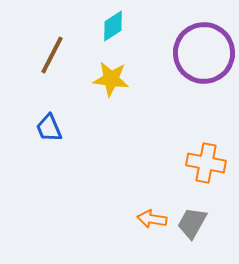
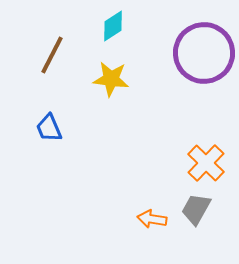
orange cross: rotated 33 degrees clockwise
gray trapezoid: moved 4 px right, 14 px up
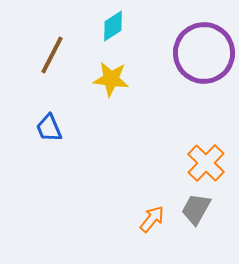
orange arrow: rotated 120 degrees clockwise
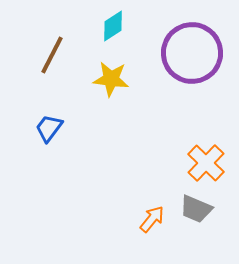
purple circle: moved 12 px left
blue trapezoid: rotated 60 degrees clockwise
gray trapezoid: rotated 96 degrees counterclockwise
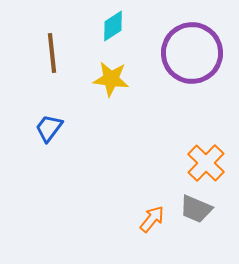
brown line: moved 2 px up; rotated 33 degrees counterclockwise
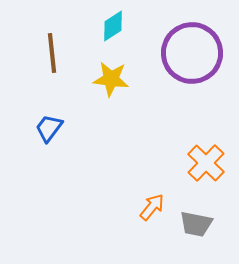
gray trapezoid: moved 15 px down; rotated 12 degrees counterclockwise
orange arrow: moved 12 px up
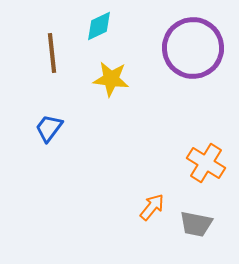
cyan diamond: moved 14 px left; rotated 8 degrees clockwise
purple circle: moved 1 px right, 5 px up
orange cross: rotated 12 degrees counterclockwise
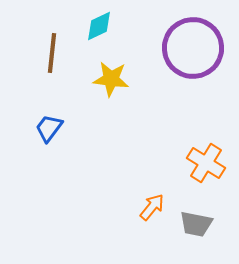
brown line: rotated 12 degrees clockwise
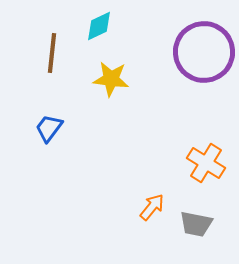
purple circle: moved 11 px right, 4 px down
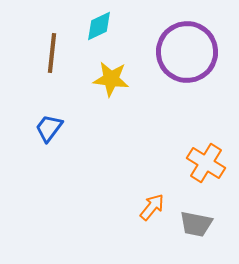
purple circle: moved 17 px left
